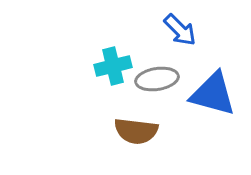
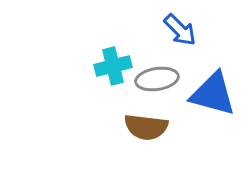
brown semicircle: moved 10 px right, 4 px up
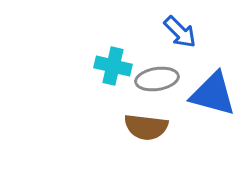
blue arrow: moved 2 px down
cyan cross: rotated 27 degrees clockwise
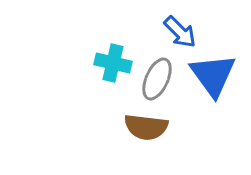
cyan cross: moved 3 px up
gray ellipse: rotated 57 degrees counterclockwise
blue triangle: moved 19 px up; rotated 39 degrees clockwise
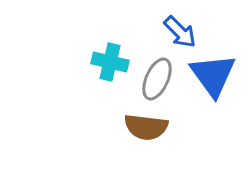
cyan cross: moved 3 px left, 1 px up
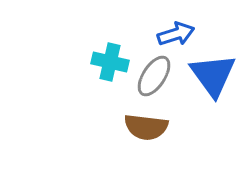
blue arrow: moved 4 px left, 2 px down; rotated 63 degrees counterclockwise
gray ellipse: moved 3 px left, 3 px up; rotated 9 degrees clockwise
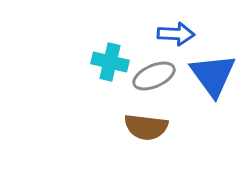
blue arrow: rotated 21 degrees clockwise
gray ellipse: rotated 33 degrees clockwise
